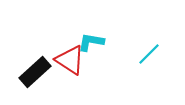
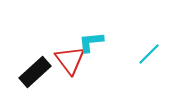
cyan L-shape: rotated 16 degrees counterclockwise
red triangle: rotated 20 degrees clockwise
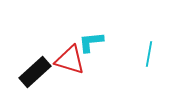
cyan line: rotated 35 degrees counterclockwise
red triangle: rotated 36 degrees counterclockwise
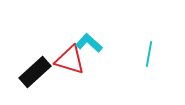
cyan L-shape: moved 2 px left, 1 px down; rotated 48 degrees clockwise
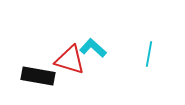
cyan L-shape: moved 4 px right, 5 px down
black rectangle: moved 3 px right, 4 px down; rotated 52 degrees clockwise
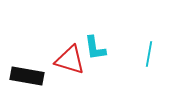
cyan L-shape: moved 2 px right; rotated 140 degrees counterclockwise
black rectangle: moved 11 px left
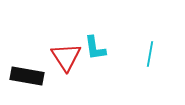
cyan line: moved 1 px right
red triangle: moved 4 px left, 3 px up; rotated 40 degrees clockwise
